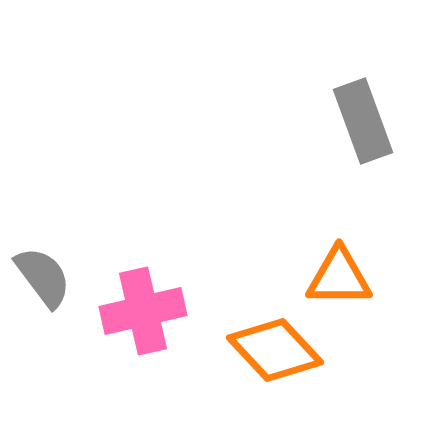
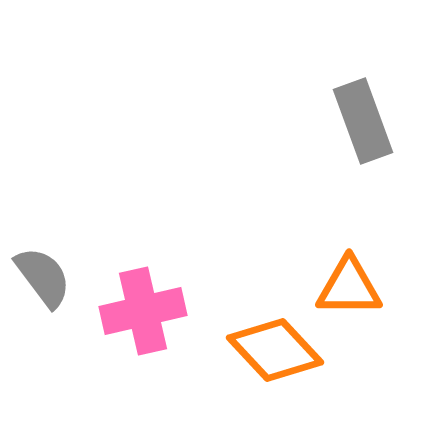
orange triangle: moved 10 px right, 10 px down
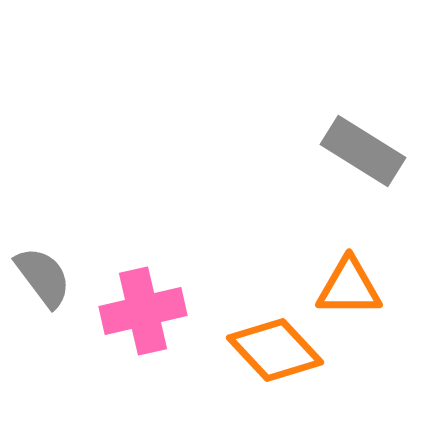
gray rectangle: moved 30 px down; rotated 38 degrees counterclockwise
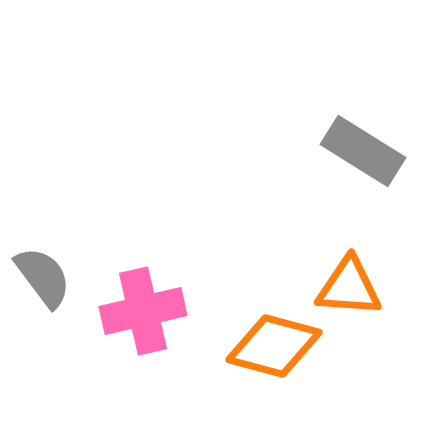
orange triangle: rotated 4 degrees clockwise
orange diamond: moved 1 px left, 4 px up; rotated 32 degrees counterclockwise
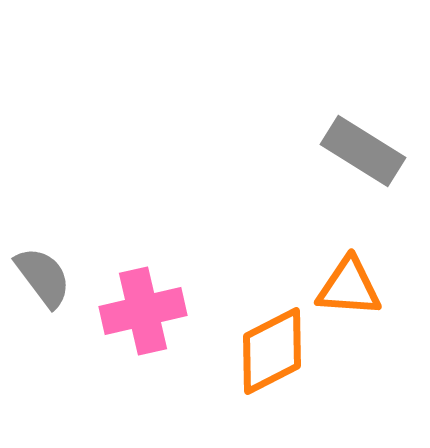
orange diamond: moved 2 px left, 5 px down; rotated 42 degrees counterclockwise
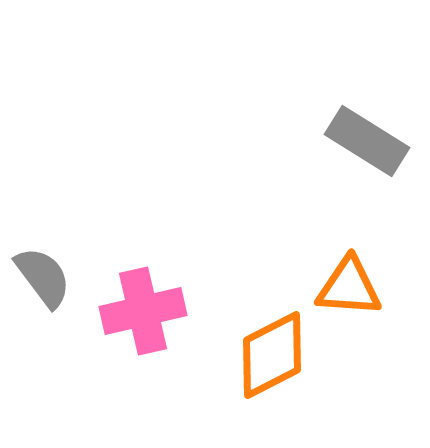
gray rectangle: moved 4 px right, 10 px up
orange diamond: moved 4 px down
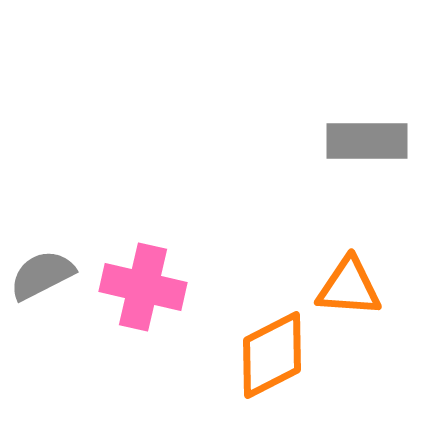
gray rectangle: rotated 32 degrees counterclockwise
gray semicircle: moved 1 px left, 2 px up; rotated 80 degrees counterclockwise
pink cross: moved 24 px up; rotated 26 degrees clockwise
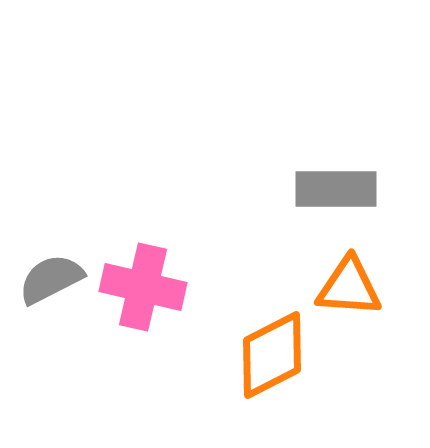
gray rectangle: moved 31 px left, 48 px down
gray semicircle: moved 9 px right, 4 px down
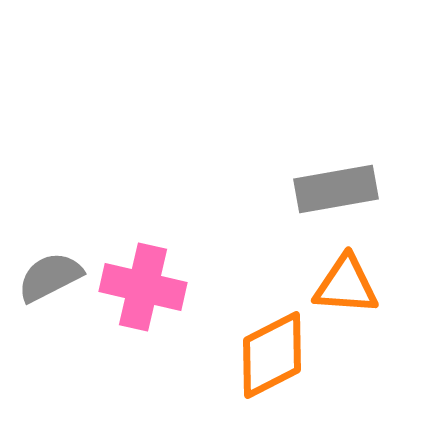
gray rectangle: rotated 10 degrees counterclockwise
gray semicircle: moved 1 px left, 2 px up
orange triangle: moved 3 px left, 2 px up
